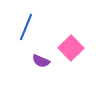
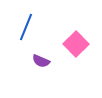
pink square: moved 5 px right, 4 px up
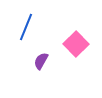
purple semicircle: rotated 96 degrees clockwise
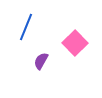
pink square: moved 1 px left, 1 px up
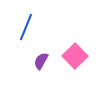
pink square: moved 13 px down
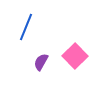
purple semicircle: moved 1 px down
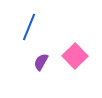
blue line: moved 3 px right
